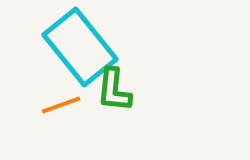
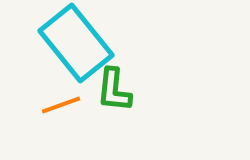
cyan rectangle: moved 4 px left, 4 px up
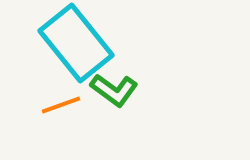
green L-shape: rotated 60 degrees counterclockwise
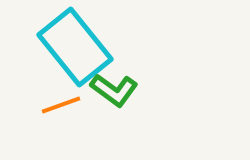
cyan rectangle: moved 1 px left, 4 px down
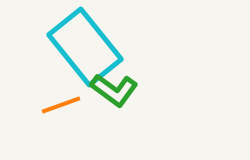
cyan rectangle: moved 10 px right
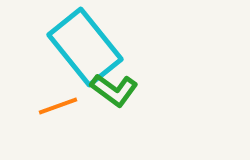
orange line: moved 3 px left, 1 px down
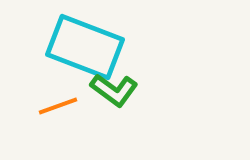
cyan rectangle: rotated 30 degrees counterclockwise
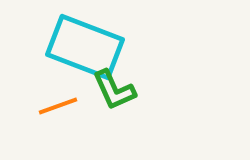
green L-shape: rotated 30 degrees clockwise
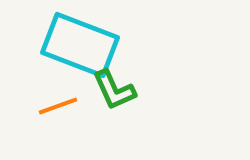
cyan rectangle: moved 5 px left, 2 px up
